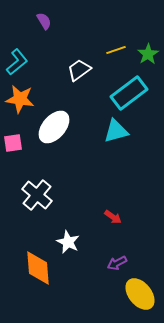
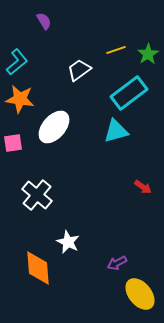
red arrow: moved 30 px right, 30 px up
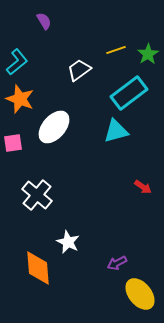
orange star: rotated 12 degrees clockwise
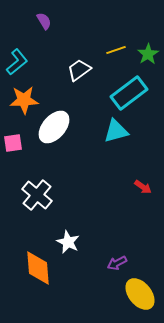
orange star: moved 4 px right, 1 px down; rotated 24 degrees counterclockwise
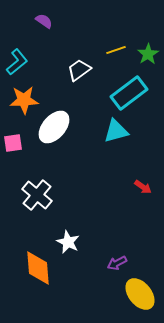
purple semicircle: rotated 24 degrees counterclockwise
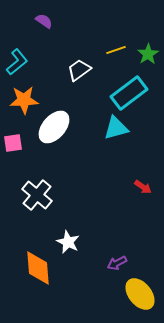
cyan triangle: moved 3 px up
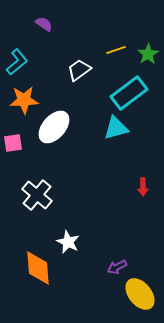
purple semicircle: moved 3 px down
red arrow: rotated 54 degrees clockwise
purple arrow: moved 4 px down
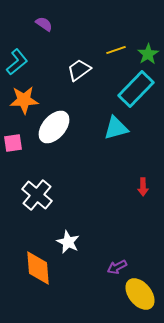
cyan rectangle: moved 7 px right, 4 px up; rotated 9 degrees counterclockwise
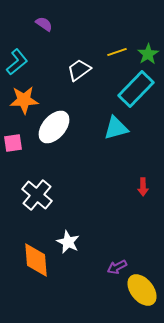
yellow line: moved 1 px right, 2 px down
orange diamond: moved 2 px left, 8 px up
yellow ellipse: moved 2 px right, 4 px up
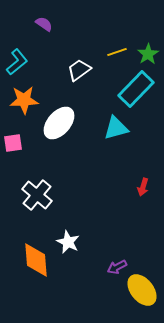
white ellipse: moved 5 px right, 4 px up
red arrow: rotated 18 degrees clockwise
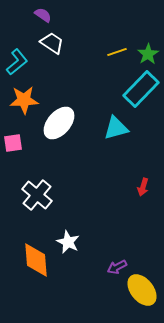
purple semicircle: moved 1 px left, 9 px up
white trapezoid: moved 27 px left, 27 px up; rotated 70 degrees clockwise
cyan rectangle: moved 5 px right
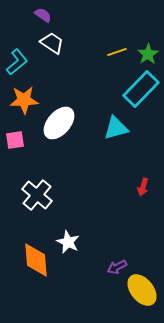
pink square: moved 2 px right, 3 px up
